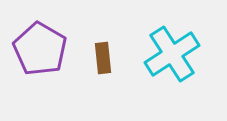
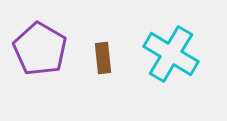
cyan cross: moved 1 px left; rotated 26 degrees counterclockwise
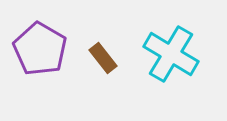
brown rectangle: rotated 32 degrees counterclockwise
